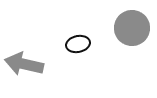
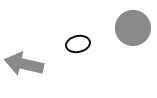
gray circle: moved 1 px right
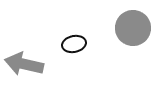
black ellipse: moved 4 px left
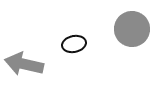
gray circle: moved 1 px left, 1 px down
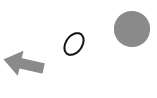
black ellipse: rotated 45 degrees counterclockwise
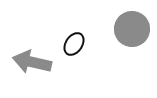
gray arrow: moved 8 px right, 2 px up
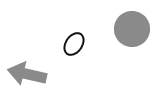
gray arrow: moved 5 px left, 12 px down
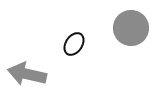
gray circle: moved 1 px left, 1 px up
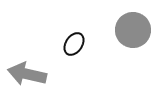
gray circle: moved 2 px right, 2 px down
